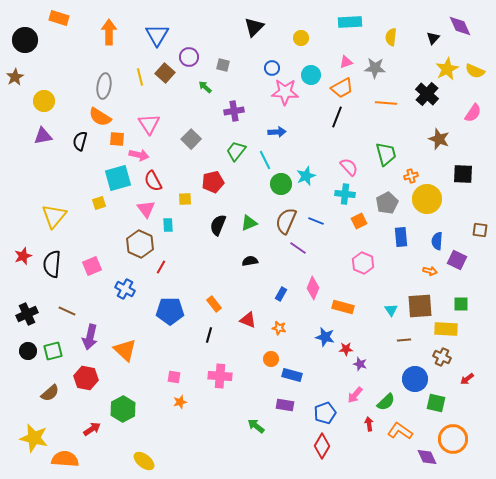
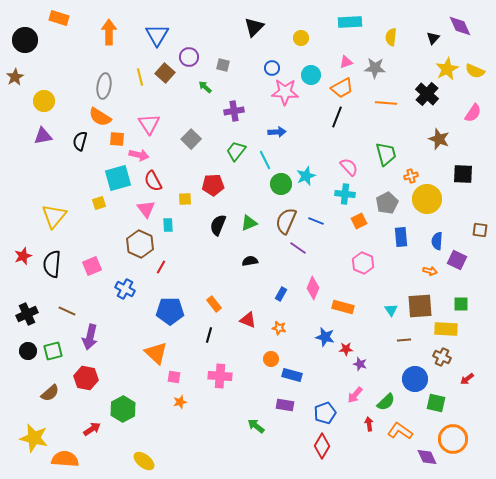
red pentagon at (213, 182): moved 3 px down; rotated 10 degrees clockwise
orange triangle at (125, 350): moved 31 px right, 3 px down
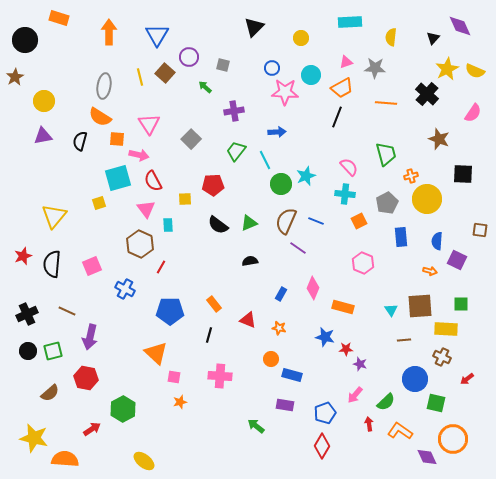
black semicircle at (218, 225): rotated 75 degrees counterclockwise
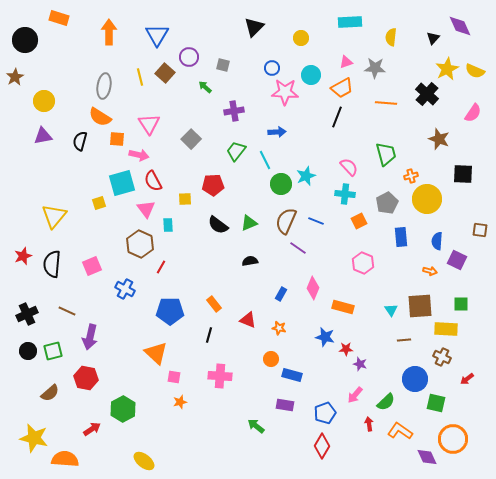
cyan square at (118, 178): moved 4 px right, 5 px down
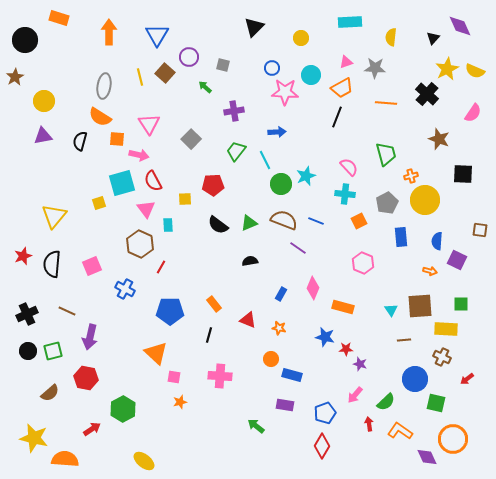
yellow circle at (427, 199): moved 2 px left, 1 px down
brown semicircle at (286, 221): moved 2 px left, 1 px up; rotated 88 degrees clockwise
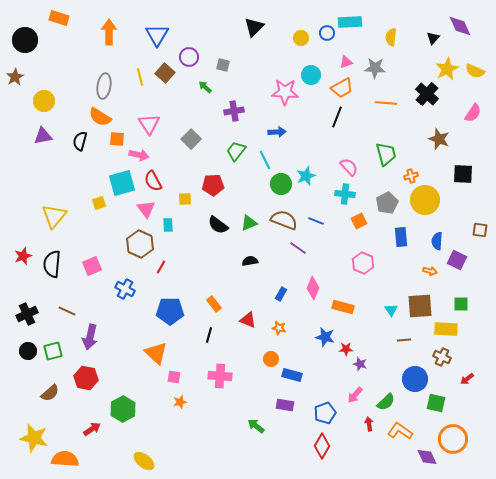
blue circle at (272, 68): moved 55 px right, 35 px up
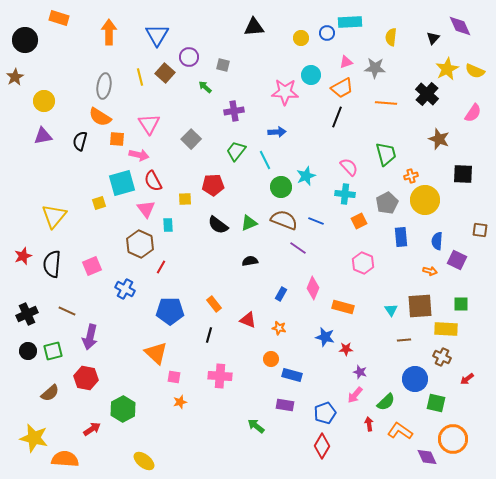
black triangle at (254, 27): rotated 40 degrees clockwise
green circle at (281, 184): moved 3 px down
purple star at (360, 364): moved 8 px down
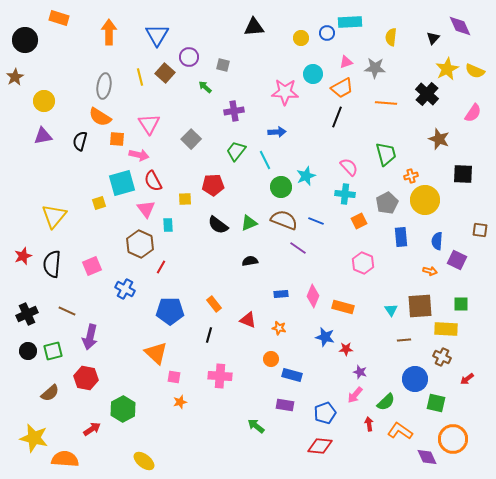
cyan circle at (311, 75): moved 2 px right, 1 px up
pink diamond at (313, 288): moved 8 px down
blue rectangle at (281, 294): rotated 56 degrees clockwise
red diamond at (322, 446): moved 2 px left; rotated 65 degrees clockwise
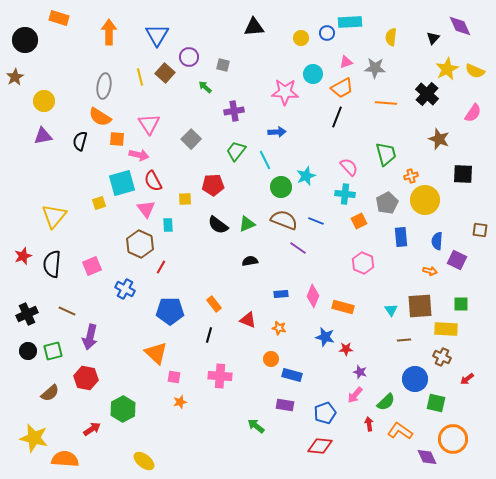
green triangle at (249, 223): moved 2 px left, 1 px down
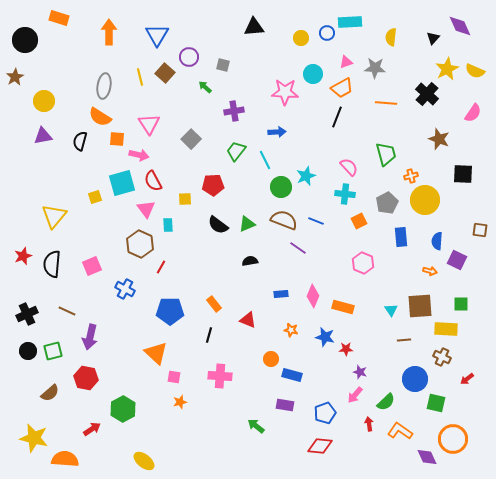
yellow square at (99, 203): moved 4 px left, 6 px up
orange star at (279, 328): moved 12 px right, 2 px down
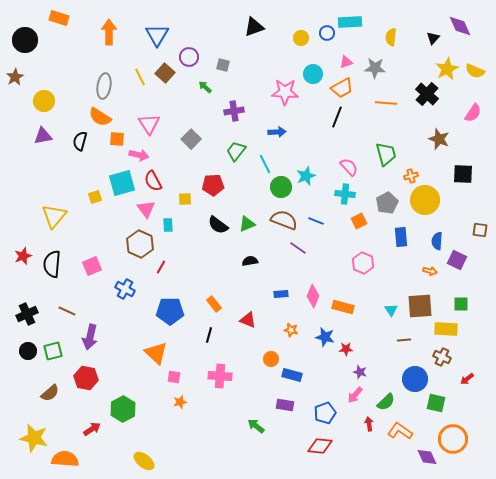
black triangle at (254, 27): rotated 15 degrees counterclockwise
yellow line at (140, 77): rotated 12 degrees counterclockwise
cyan line at (265, 160): moved 4 px down
